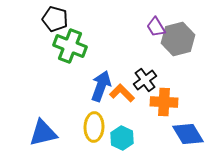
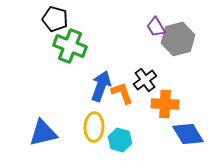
orange L-shape: rotated 25 degrees clockwise
orange cross: moved 1 px right, 2 px down
cyan hexagon: moved 2 px left, 2 px down; rotated 10 degrees counterclockwise
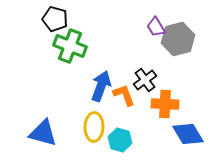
orange L-shape: moved 2 px right, 2 px down
blue triangle: rotated 28 degrees clockwise
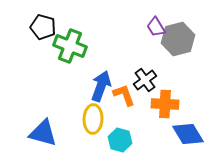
black pentagon: moved 12 px left, 8 px down
yellow ellipse: moved 1 px left, 8 px up
